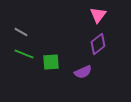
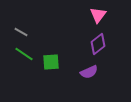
green line: rotated 12 degrees clockwise
purple semicircle: moved 6 px right
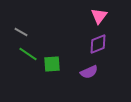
pink triangle: moved 1 px right, 1 px down
purple diamond: rotated 15 degrees clockwise
green line: moved 4 px right
green square: moved 1 px right, 2 px down
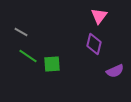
purple diamond: moved 4 px left; rotated 55 degrees counterclockwise
green line: moved 2 px down
purple semicircle: moved 26 px right, 1 px up
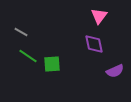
purple diamond: rotated 25 degrees counterclockwise
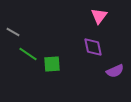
gray line: moved 8 px left
purple diamond: moved 1 px left, 3 px down
green line: moved 2 px up
